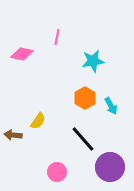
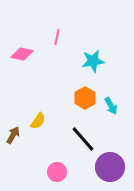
brown arrow: rotated 114 degrees clockwise
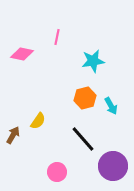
orange hexagon: rotated 15 degrees clockwise
purple circle: moved 3 px right, 1 px up
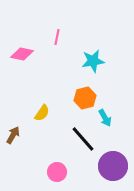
cyan arrow: moved 6 px left, 12 px down
yellow semicircle: moved 4 px right, 8 px up
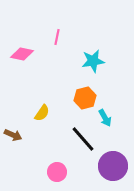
brown arrow: rotated 84 degrees clockwise
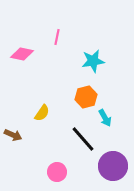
orange hexagon: moved 1 px right, 1 px up
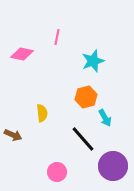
cyan star: rotated 10 degrees counterclockwise
yellow semicircle: rotated 42 degrees counterclockwise
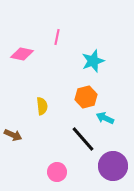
yellow semicircle: moved 7 px up
cyan arrow: rotated 144 degrees clockwise
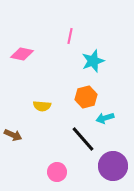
pink line: moved 13 px right, 1 px up
yellow semicircle: rotated 102 degrees clockwise
cyan arrow: rotated 42 degrees counterclockwise
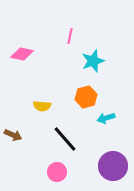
cyan arrow: moved 1 px right
black line: moved 18 px left
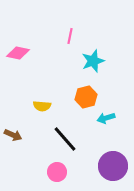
pink diamond: moved 4 px left, 1 px up
